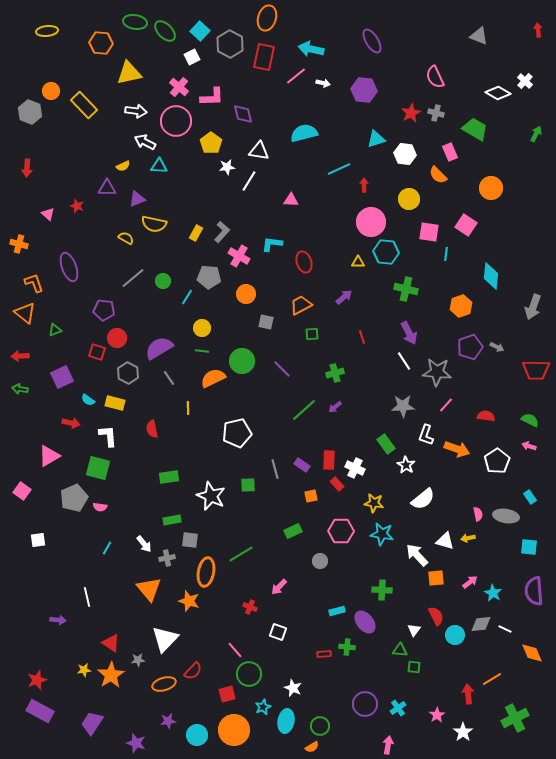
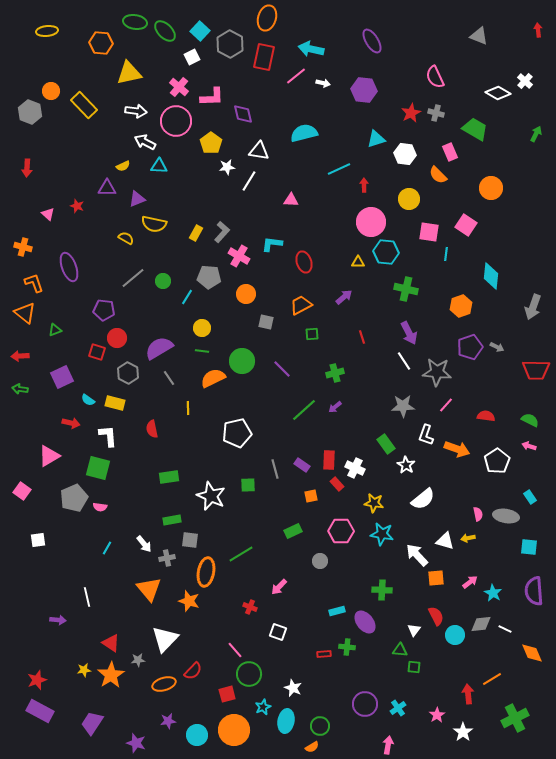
orange cross at (19, 244): moved 4 px right, 3 px down
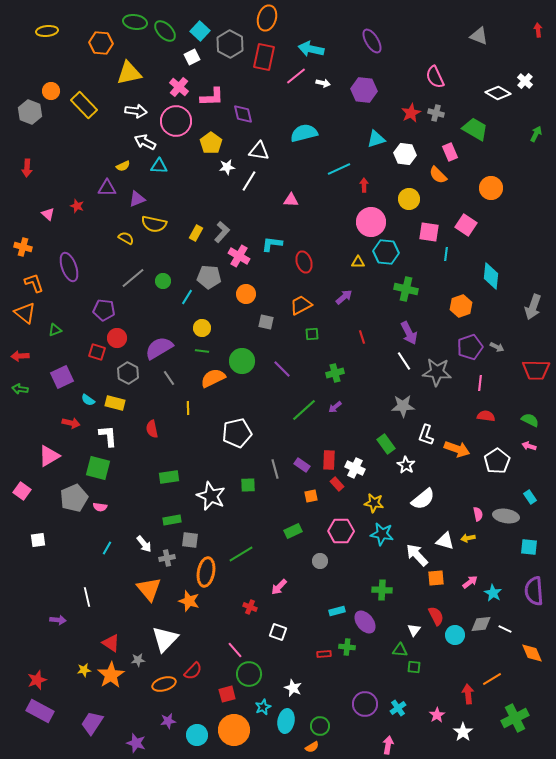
pink line at (446, 405): moved 34 px right, 22 px up; rotated 35 degrees counterclockwise
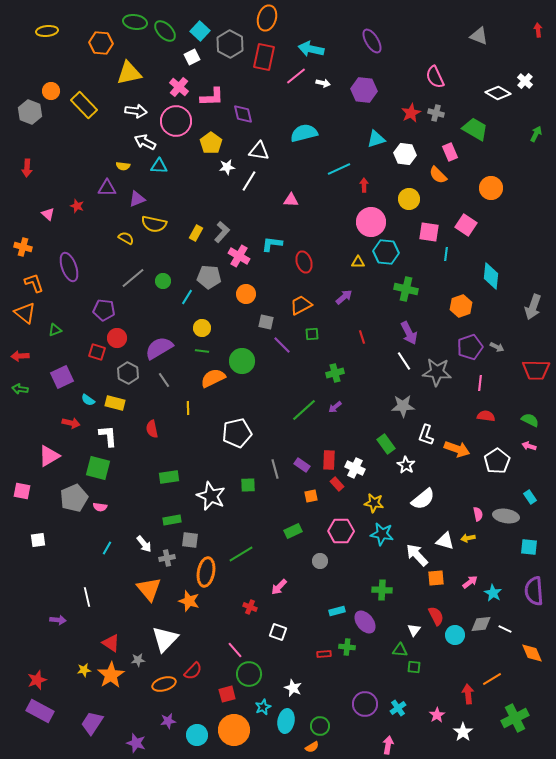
yellow semicircle at (123, 166): rotated 32 degrees clockwise
purple line at (282, 369): moved 24 px up
gray line at (169, 378): moved 5 px left, 2 px down
pink square at (22, 491): rotated 24 degrees counterclockwise
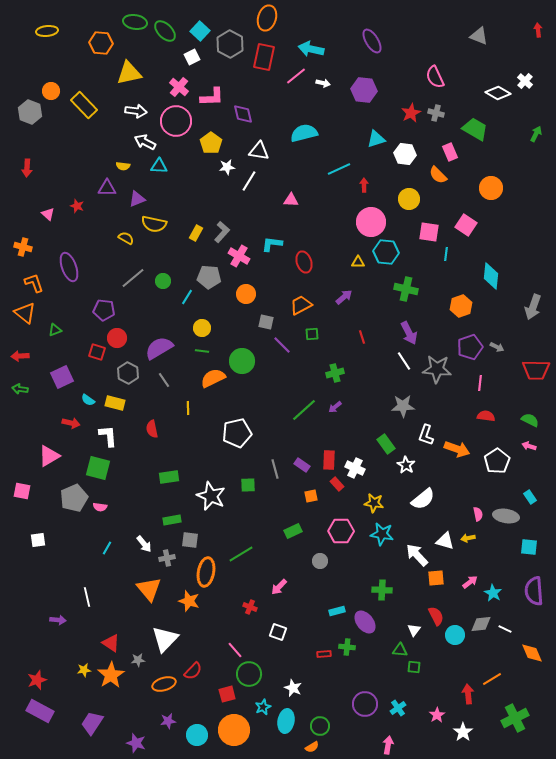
gray star at (437, 372): moved 3 px up
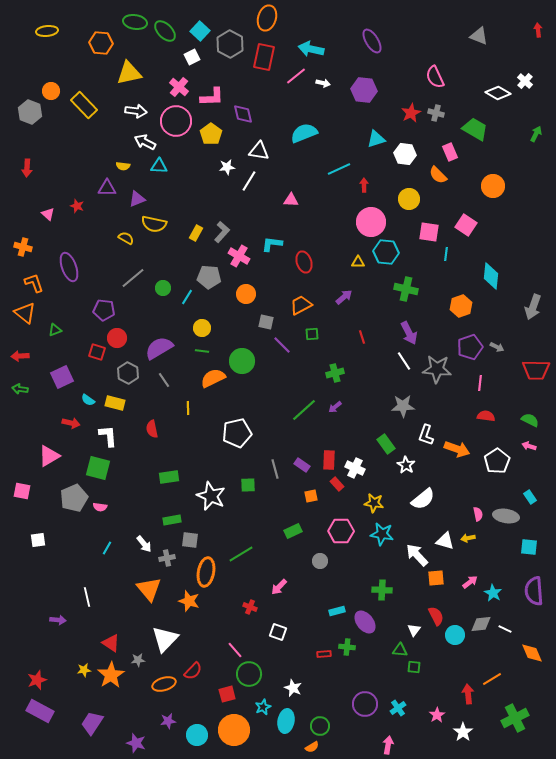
cyan semicircle at (304, 133): rotated 8 degrees counterclockwise
yellow pentagon at (211, 143): moved 9 px up
orange circle at (491, 188): moved 2 px right, 2 px up
green circle at (163, 281): moved 7 px down
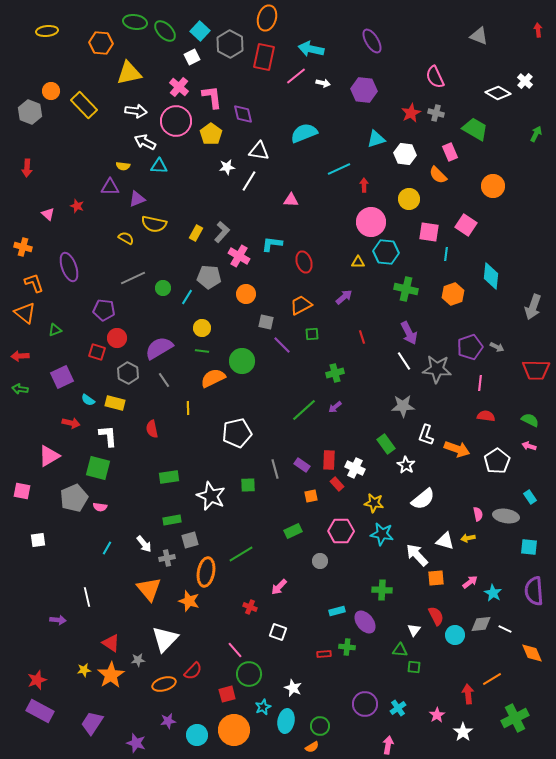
pink L-shape at (212, 97): rotated 95 degrees counterclockwise
purple triangle at (107, 188): moved 3 px right, 1 px up
gray line at (133, 278): rotated 15 degrees clockwise
orange hexagon at (461, 306): moved 8 px left, 12 px up
gray square at (190, 540): rotated 24 degrees counterclockwise
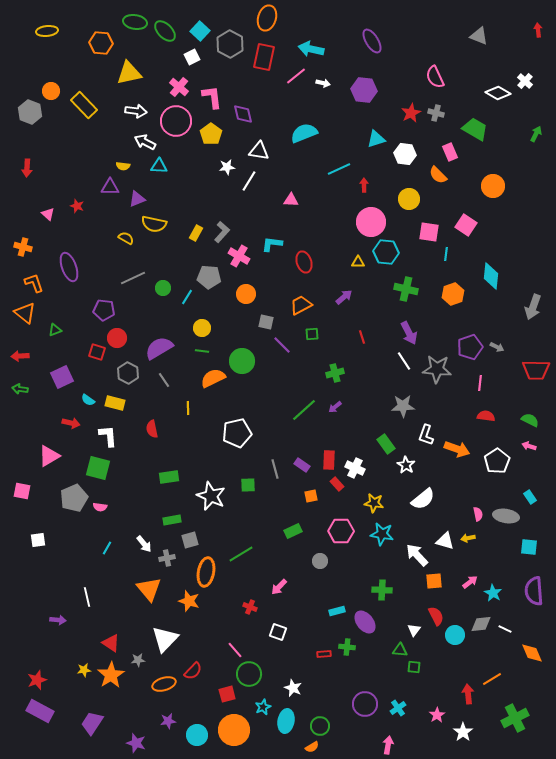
orange square at (436, 578): moved 2 px left, 3 px down
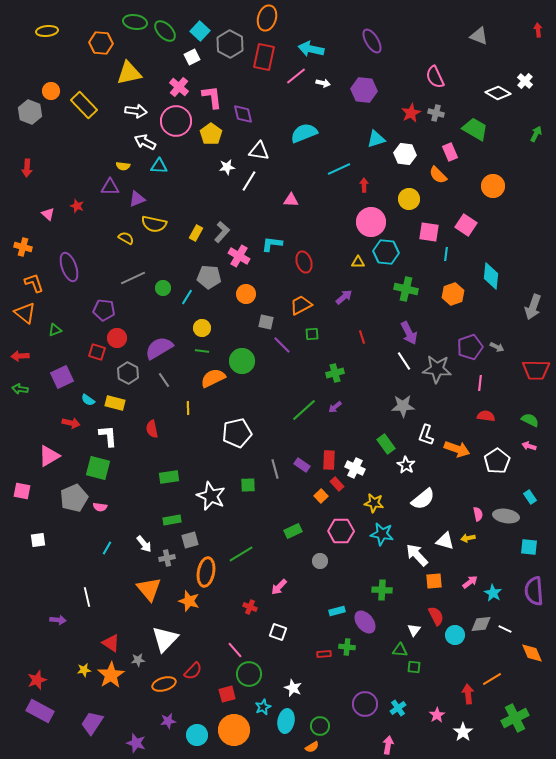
orange square at (311, 496): moved 10 px right; rotated 32 degrees counterclockwise
